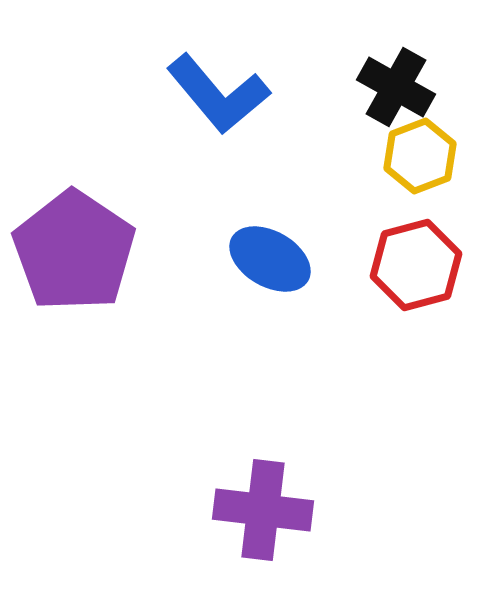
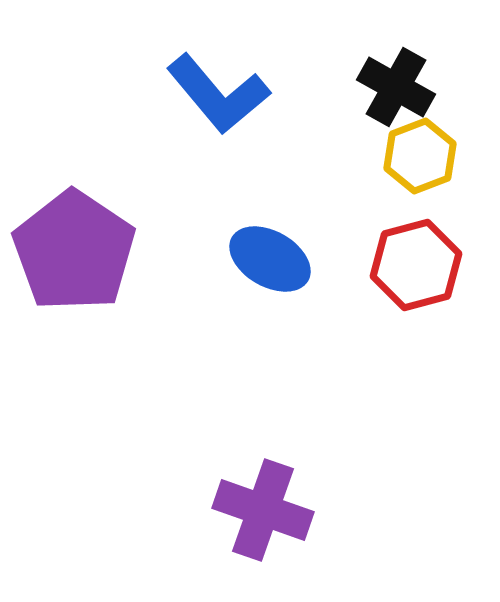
purple cross: rotated 12 degrees clockwise
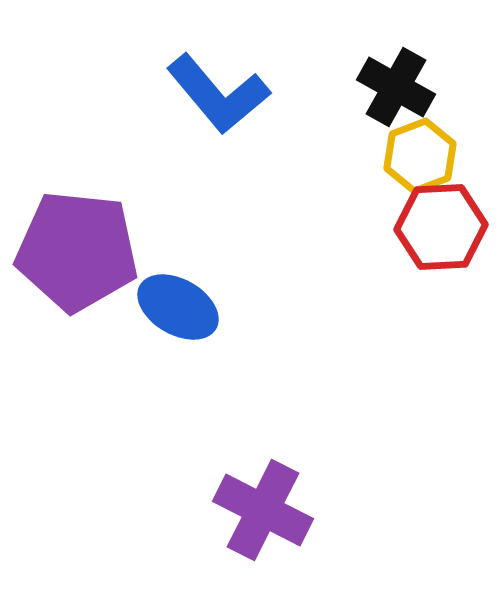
purple pentagon: moved 3 px right; rotated 28 degrees counterclockwise
blue ellipse: moved 92 px left, 48 px down
red hexagon: moved 25 px right, 38 px up; rotated 12 degrees clockwise
purple cross: rotated 8 degrees clockwise
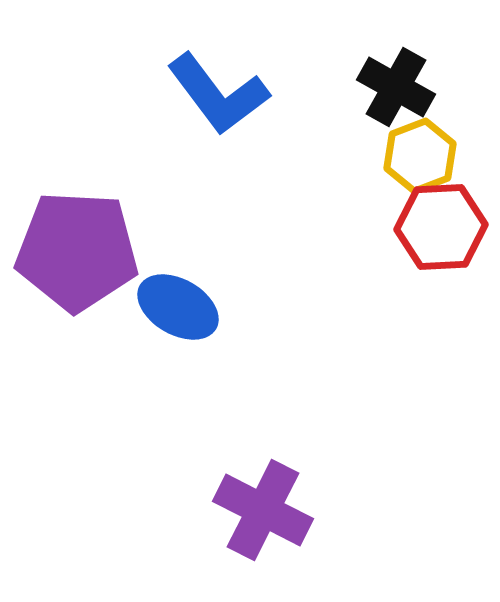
blue L-shape: rotated 3 degrees clockwise
purple pentagon: rotated 3 degrees counterclockwise
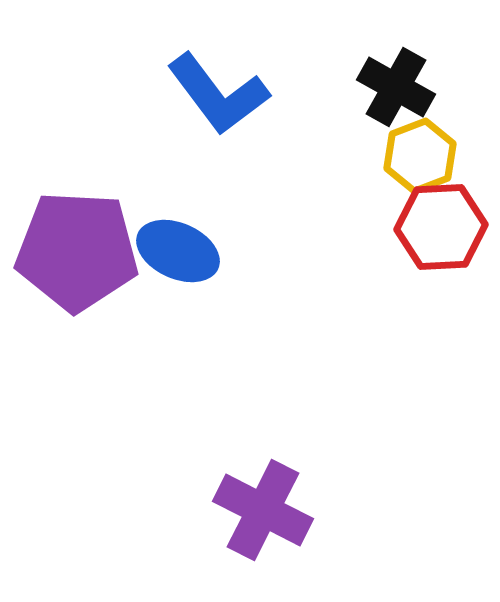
blue ellipse: moved 56 px up; rotated 6 degrees counterclockwise
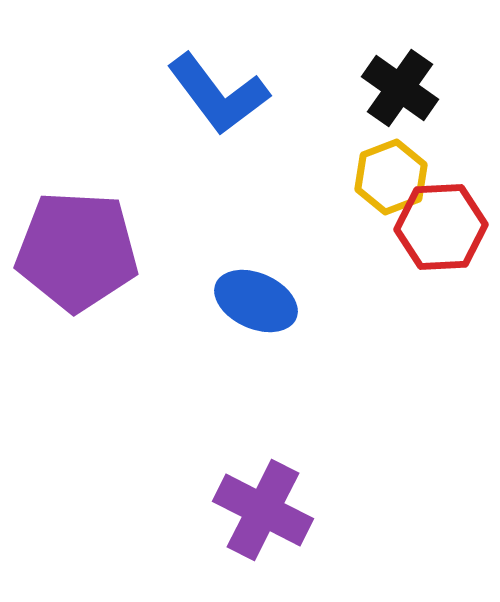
black cross: moved 4 px right, 1 px down; rotated 6 degrees clockwise
yellow hexagon: moved 29 px left, 21 px down
blue ellipse: moved 78 px right, 50 px down
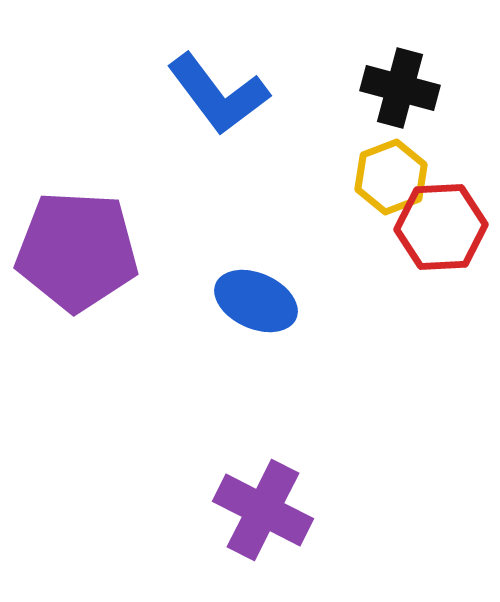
black cross: rotated 20 degrees counterclockwise
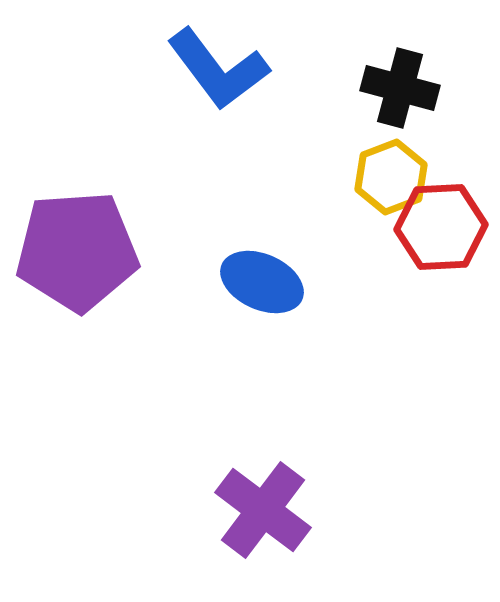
blue L-shape: moved 25 px up
purple pentagon: rotated 7 degrees counterclockwise
blue ellipse: moved 6 px right, 19 px up
purple cross: rotated 10 degrees clockwise
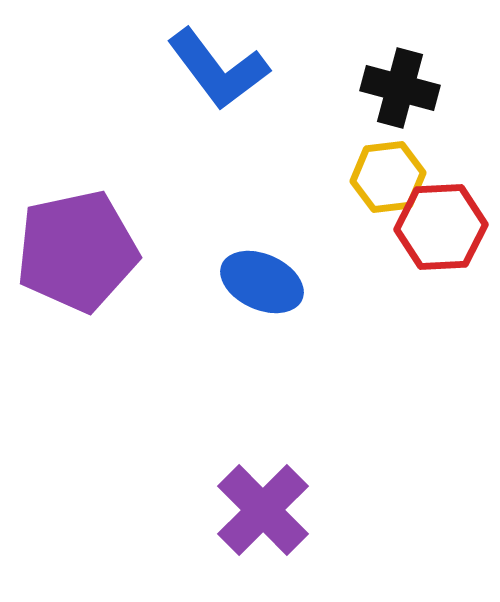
yellow hexagon: moved 3 px left; rotated 14 degrees clockwise
purple pentagon: rotated 8 degrees counterclockwise
purple cross: rotated 8 degrees clockwise
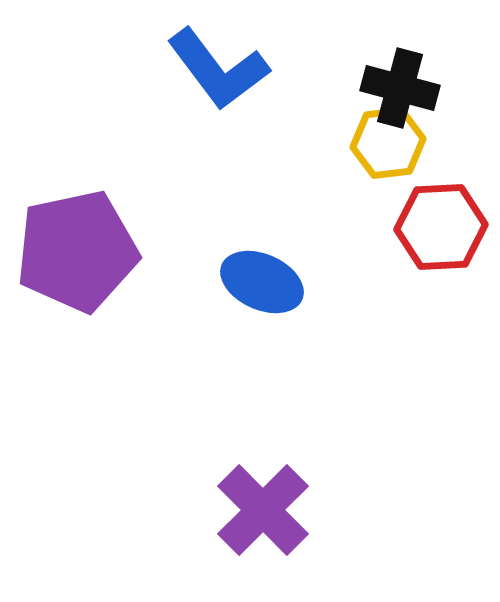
yellow hexagon: moved 34 px up
